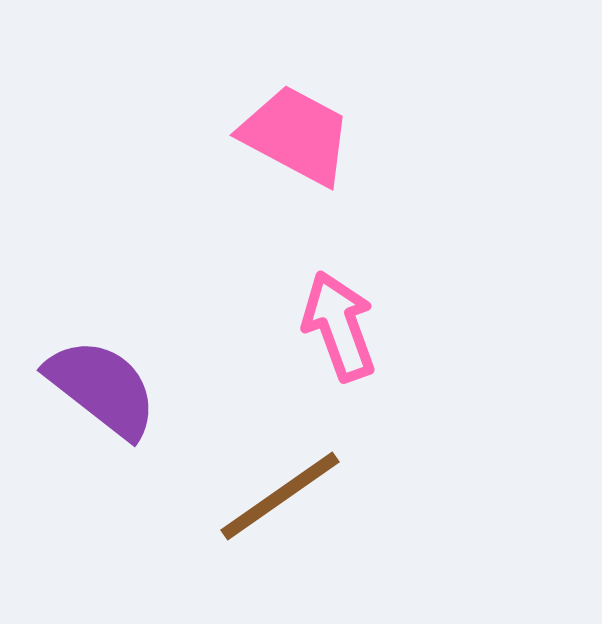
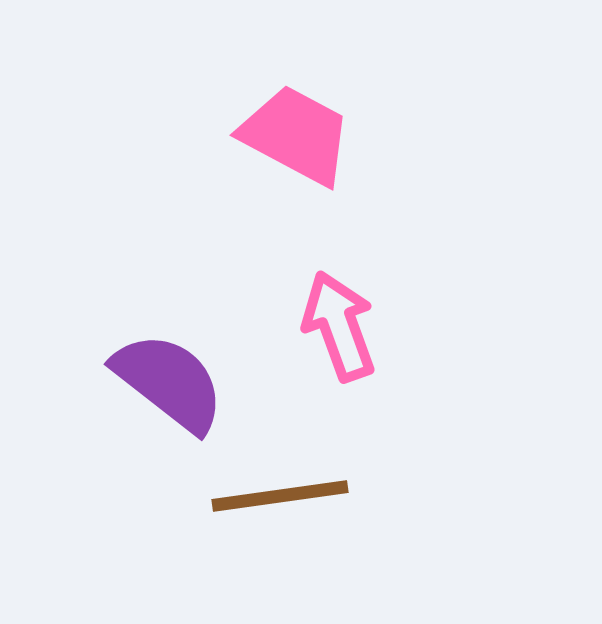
purple semicircle: moved 67 px right, 6 px up
brown line: rotated 27 degrees clockwise
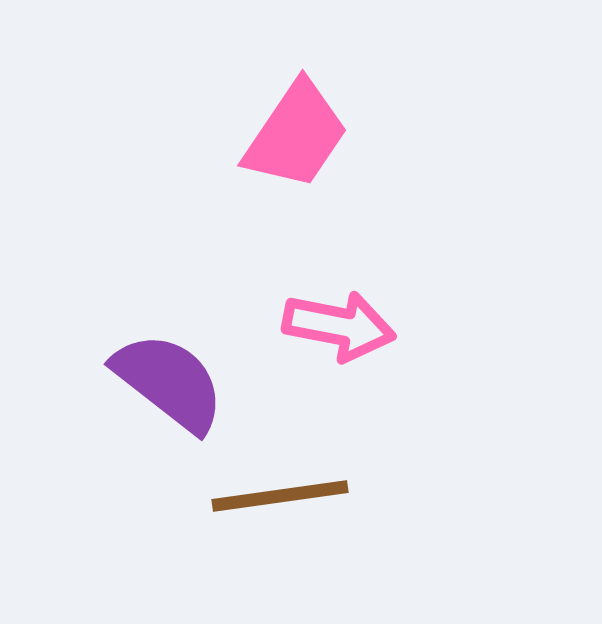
pink trapezoid: rotated 96 degrees clockwise
pink arrow: rotated 121 degrees clockwise
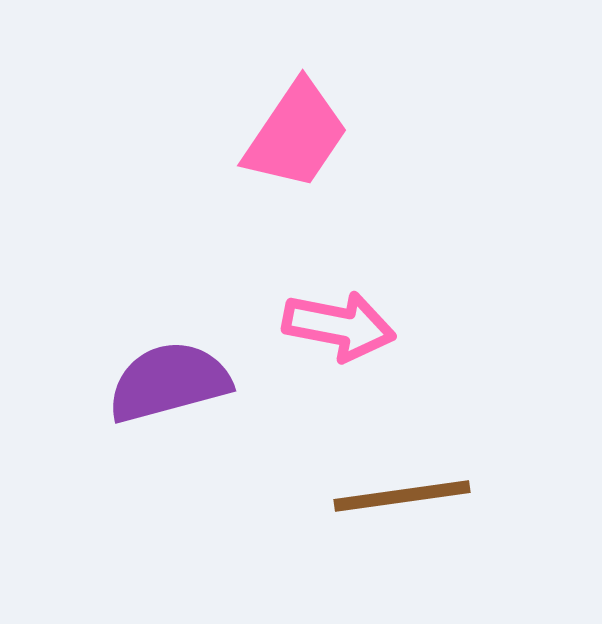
purple semicircle: rotated 53 degrees counterclockwise
brown line: moved 122 px right
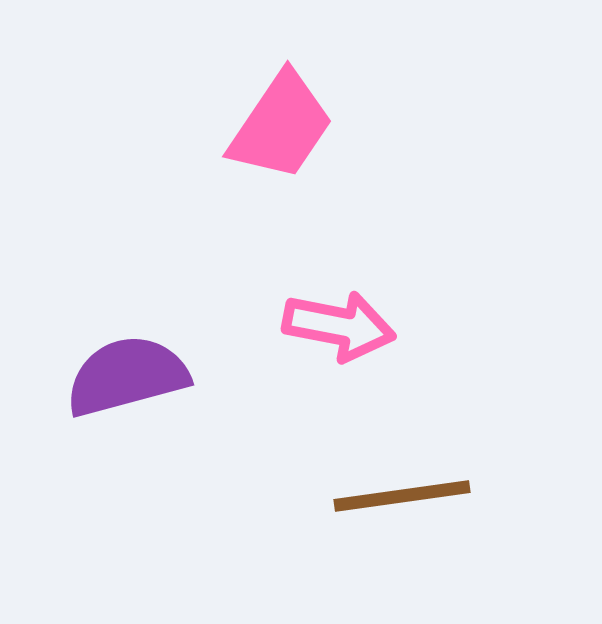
pink trapezoid: moved 15 px left, 9 px up
purple semicircle: moved 42 px left, 6 px up
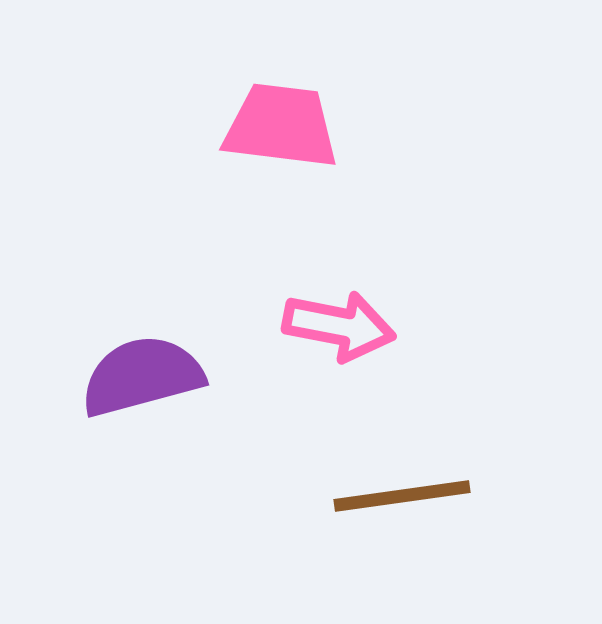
pink trapezoid: rotated 117 degrees counterclockwise
purple semicircle: moved 15 px right
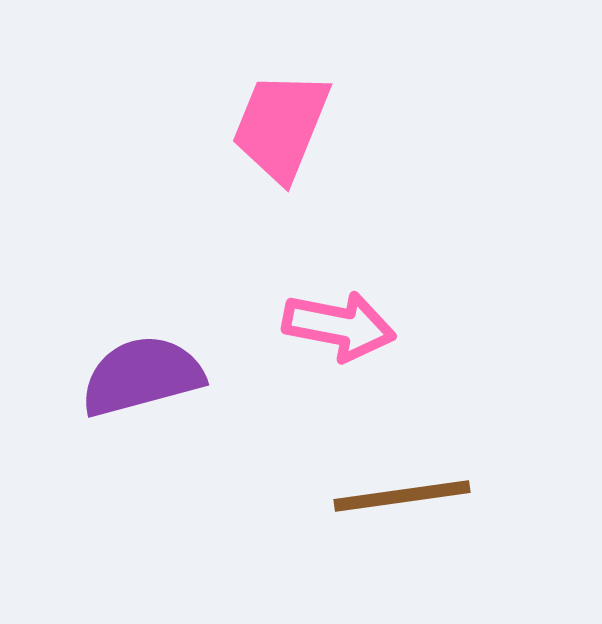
pink trapezoid: rotated 75 degrees counterclockwise
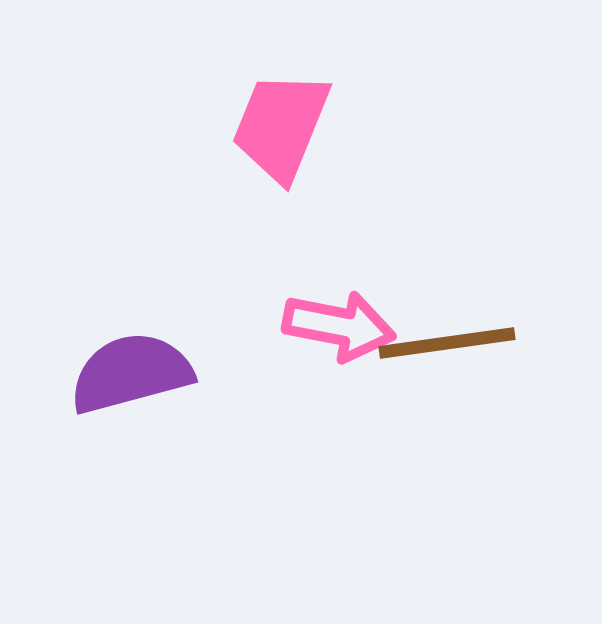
purple semicircle: moved 11 px left, 3 px up
brown line: moved 45 px right, 153 px up
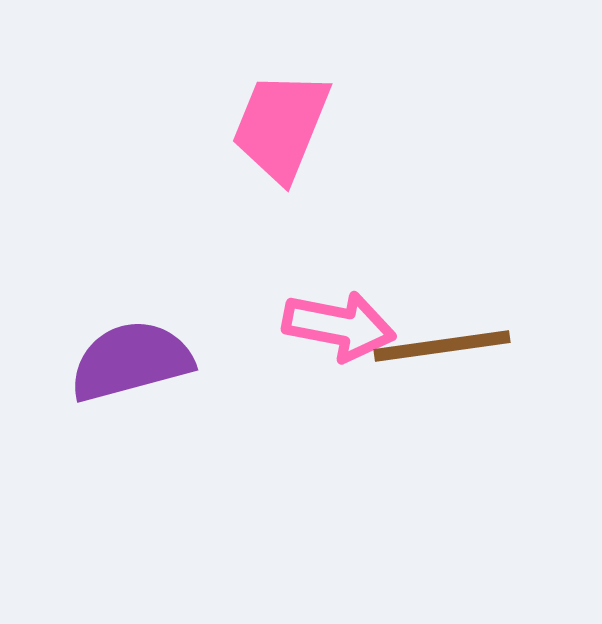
brown line: moved 5 px left, 3 px down
purple semicircle: moved 12 px up
